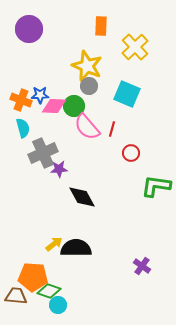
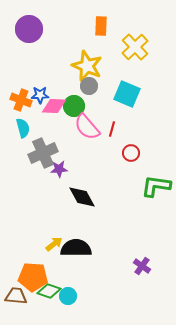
cyan circle: moved 10 px right, 9 px up
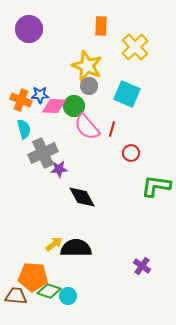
cyan semicircle: moved 1 px right, 1 px down
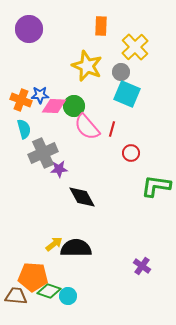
gray circle: moved 32 px right, 14 px up
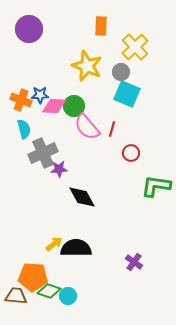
purple cross: moved 8 px left, 4 px up
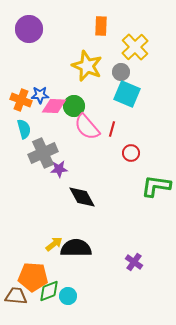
green diamond: rotated 40 degrees counterclockwise
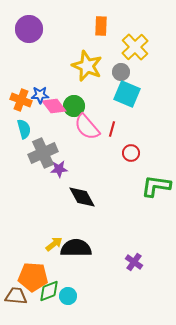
pink diamond: rotated 50 degrees clockwise
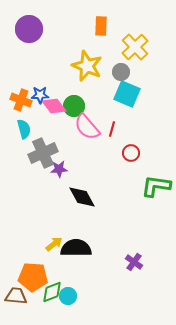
green diamond: moved 3 px right, 1 px down
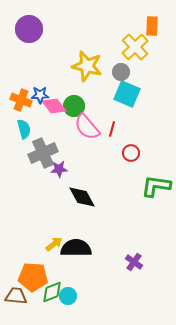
orange rectangle: moved 51 px right
yellow star: rotated 8 degrees counterclockwise
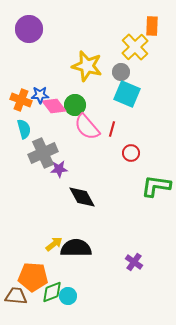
green circle: moved 1 px right, 1 px up
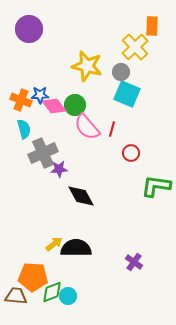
black diamond: moved 1 px left, 1 px up
